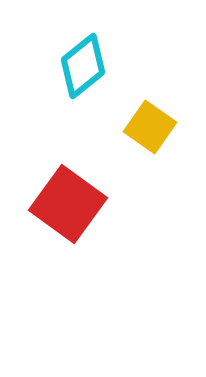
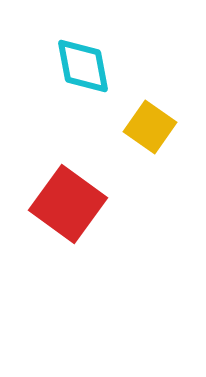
cyan diamond: rotated 62 degrees counterclockwise
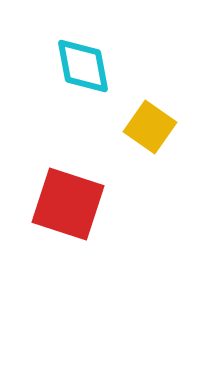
red square: rotated 18 degrees counterclockwise
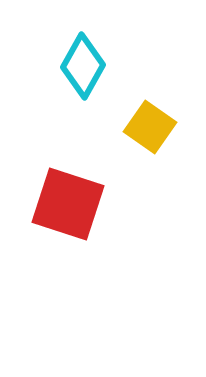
cyan diamond: rotated 40 degrees clockwise
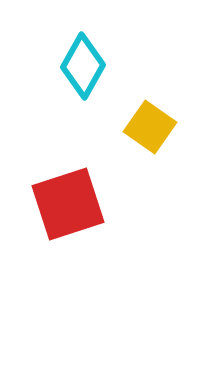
red square: rotated 36 degrees counterclockwise
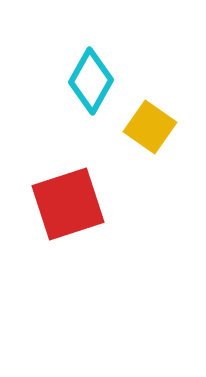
cyan diamond: moved 8 px right, 15 px down
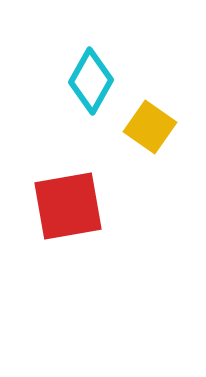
red square: moved 2 px down; rotated 8 degrees clockwise
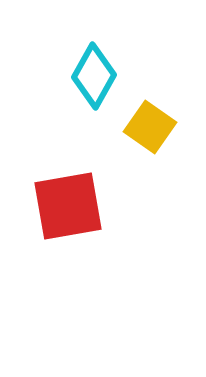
cyan diamond: moved 3 px right, 5 px up
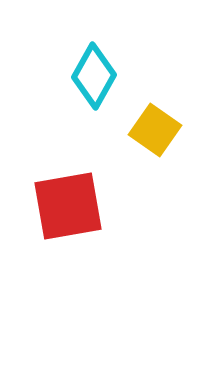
yellow square: moved 5 px right, 3 px down
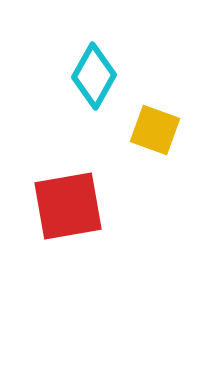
yellow square: rotated 15 degrees counterclockwise
